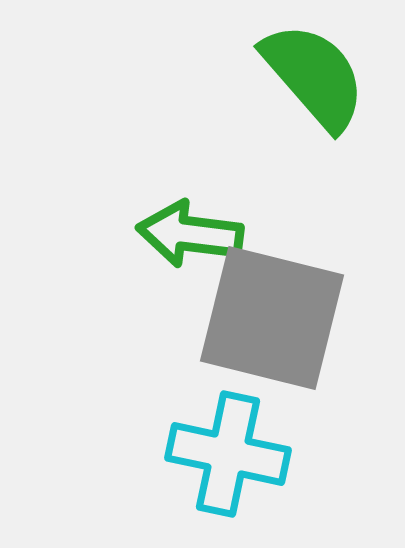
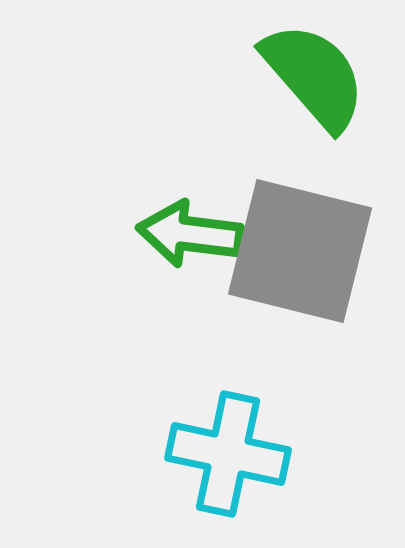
gray square: moved 28 px right, 67 px up
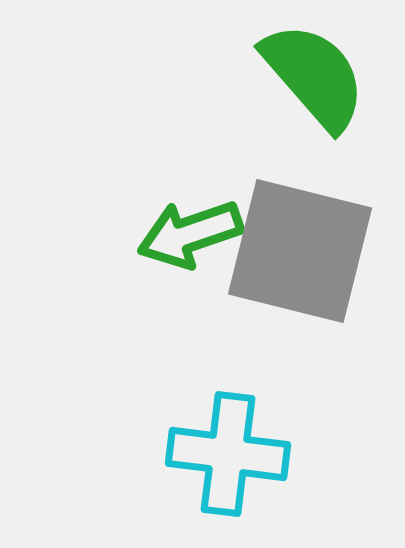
green arrow: rotated 26 degrees counterclockwise
cyan cross: rotated 5 degrees counterclockwise
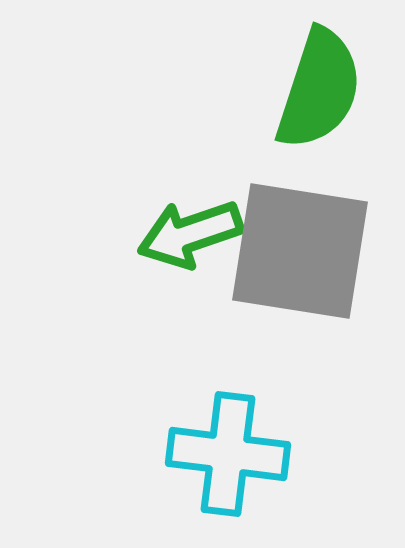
green semicircle: moved 5 px right, 13 px down; rotated 59 degrees clockwise
gray square: rotated 5 degrees counterclockwise
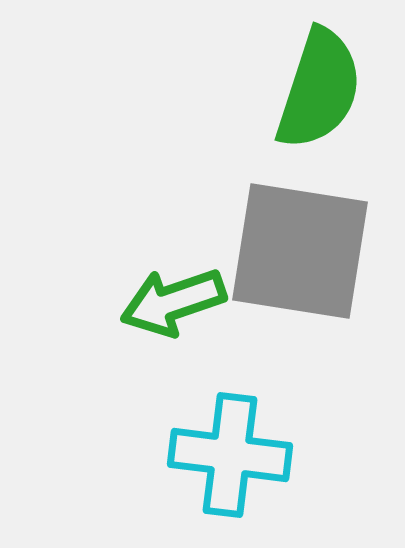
green arrow: moved 17 px left, 68 px down
cyan cross: moved 2 px right, 1 px down
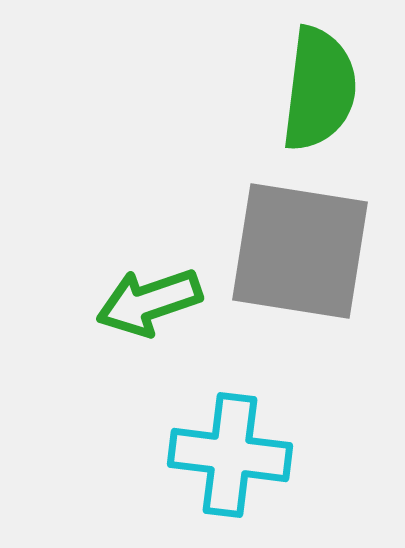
green semicircle: rotated 11 degrees counterclockwise
green arrow: moved 24 px left
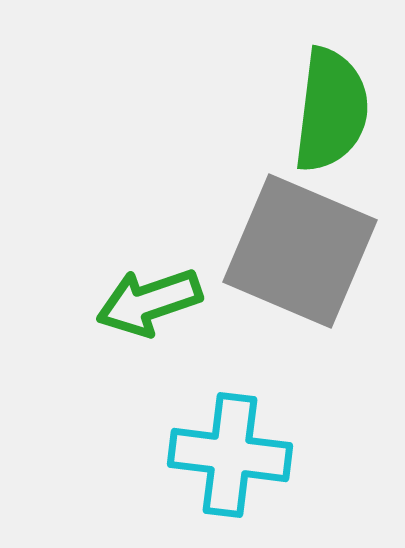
green semicircle: moved 12 px right, 21 px down
gray square: rotated 14 degrees clockwise
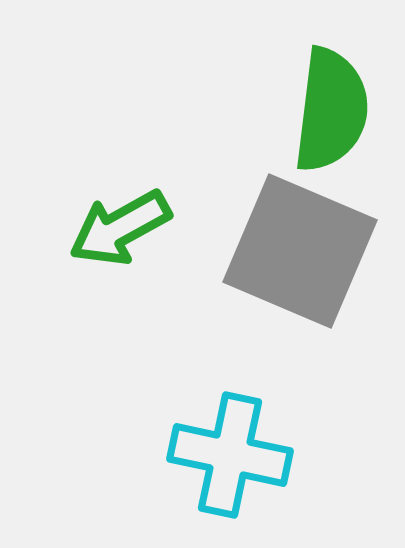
green arrow: moved 29 px left, 74 px up; rotated 10 degrees counterclockwise
cyan cross: rotated 5 degrees clockwise
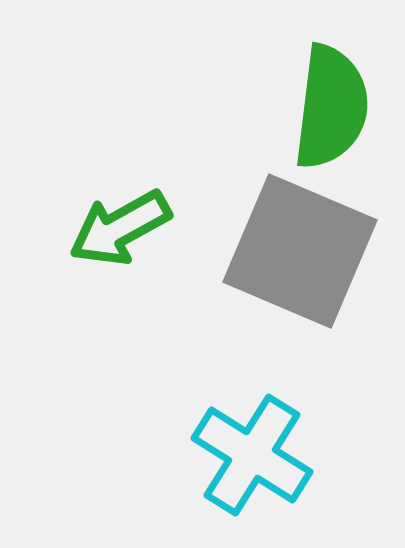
green semicircle: moved 3 px up
cyan cross: moved 22 px right; rotated 20 degrees clockwise
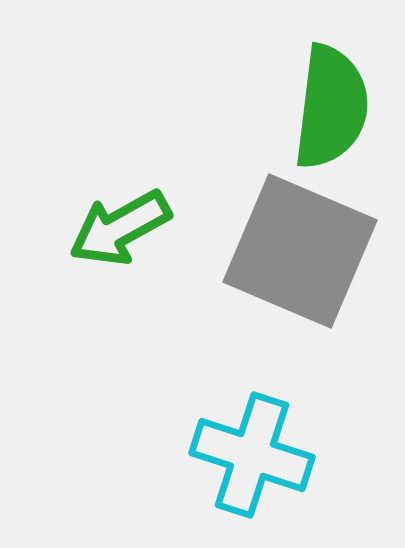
cyan cross: rotated 14 degrees counterclockwise
